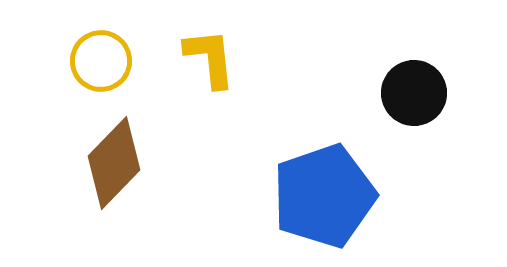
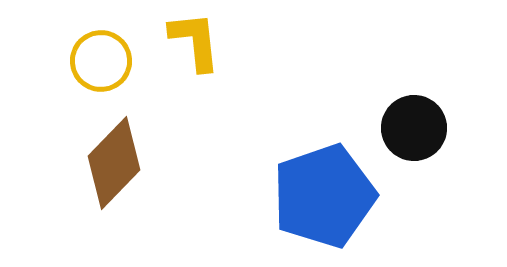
yellow L-shape: moved 15 px left, 17 px up
black circle: moved 35 px down
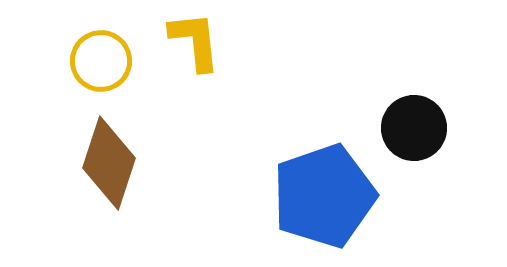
brown diamond: moved 5 px left; rotated 26 degrees counterclockwise
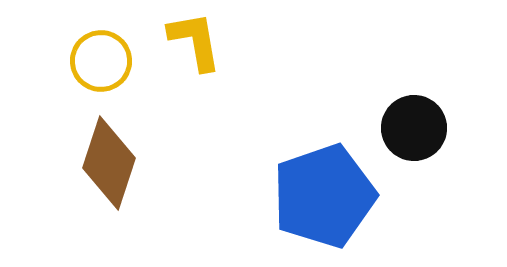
yellow L-shape: rotated 4 degrees counterclockwise
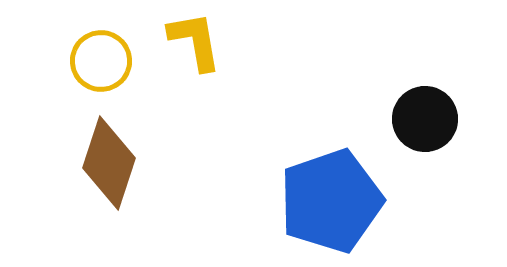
black circle: moved 11 px right, 9 px up
blue pentagon: moved 7 px right, 5 px down
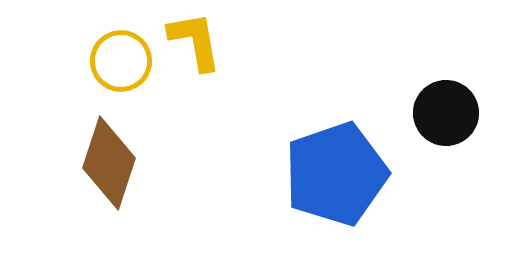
yellow circle: moved 20 px right
black circle: moved 21 px right, 6 px up
blue pentagon: moved 5 px right, 27 px up
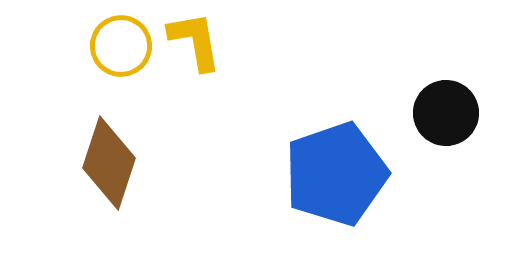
yellow circle: moved 15 px up
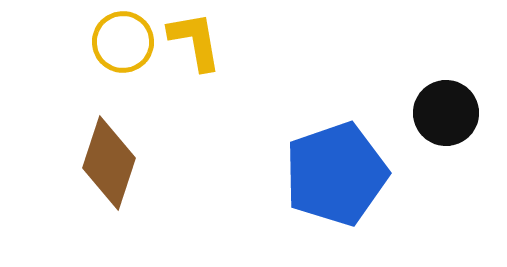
yellow circle: moved 2 px right, 4 px up
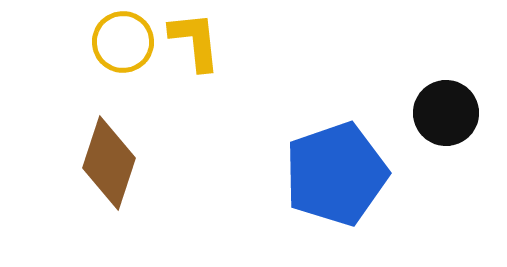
yellow L-shape: rotated 4 degrees clockwise
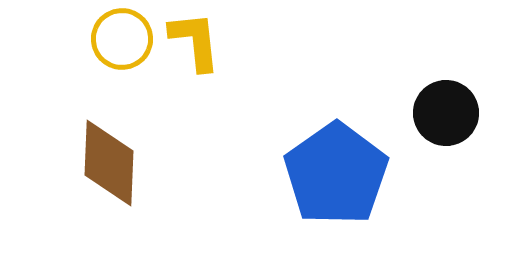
yellow circle: moved 1 px left, 3 px up
brown diamond: rotated 16 degrees counterclockwise
blue pentagon: rotated 16 degrees counterclockwise
